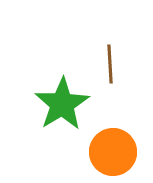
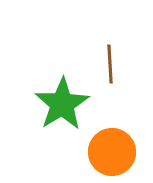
orange circle: moved 1 px left
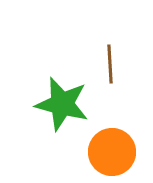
green star: rotated 26 degrees counterclockwise
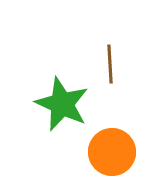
green star: rotated 10 degrees clockwise
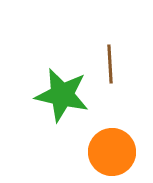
green star: moved 9 px up; rotated 12 degrees counterclockwise
